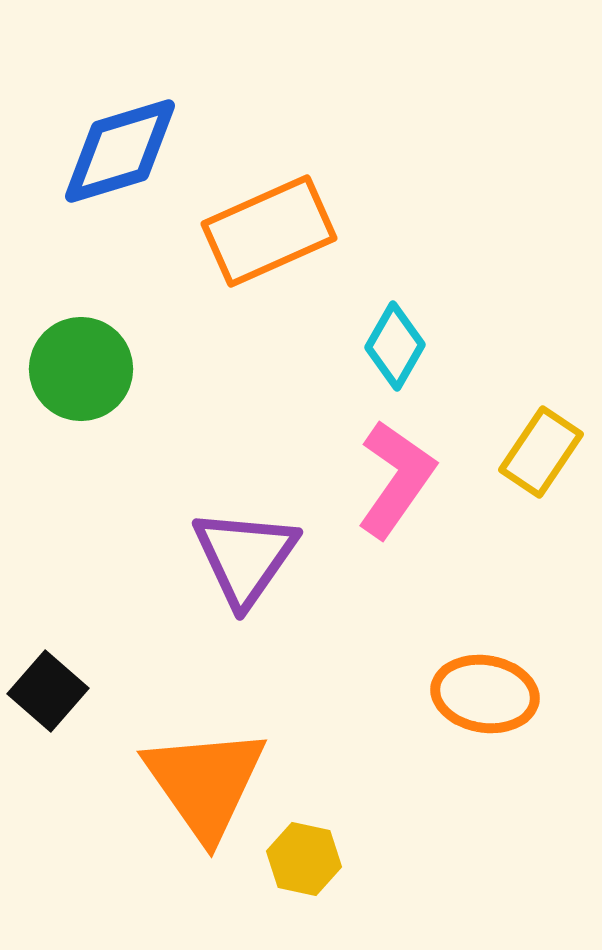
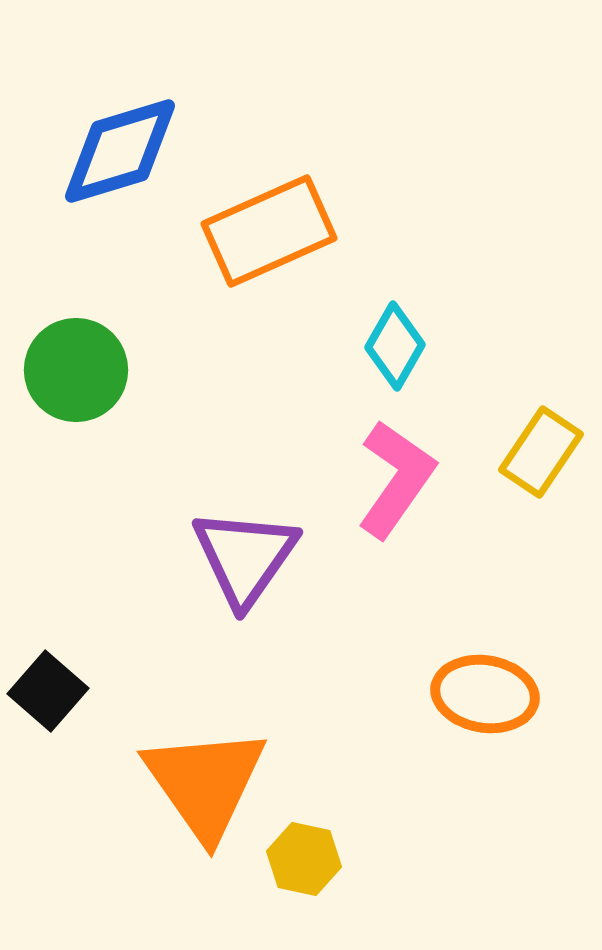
green circle: moved 5 px left, 1 px down
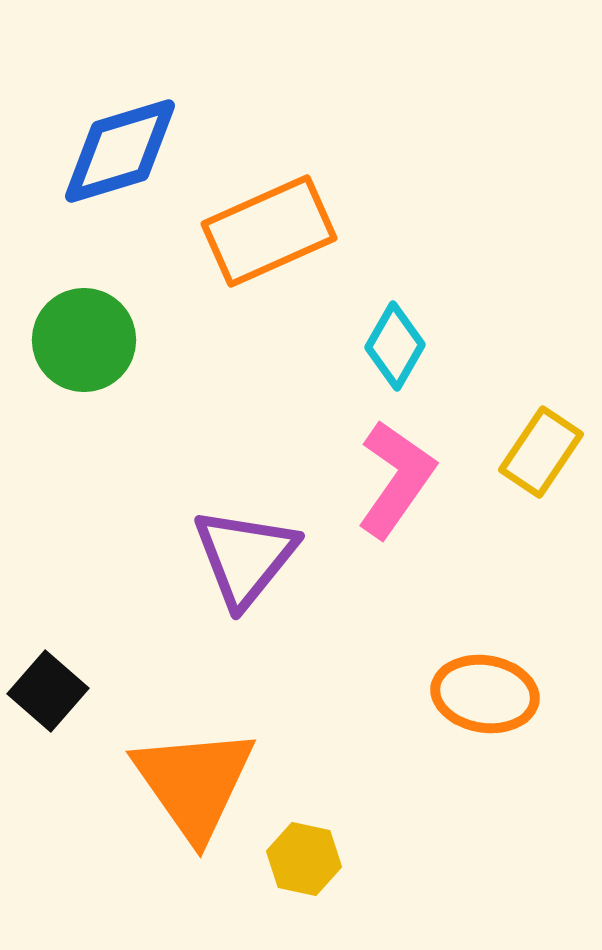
green circle: moved 8 px right, 30 px up
purple triangle: rotated 4 degrees clockwise
orange triangle: moved 11 px left
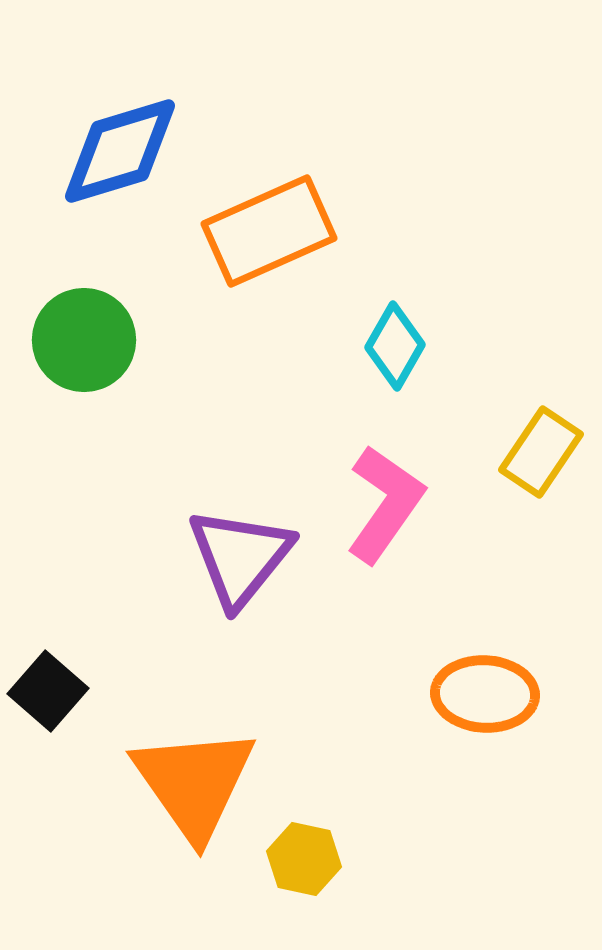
pink L-shape: moved 11 px left, 25 px down
purple triangle: moved 5 px left
orange ellipse: rotated 6 degrees counterclockwise
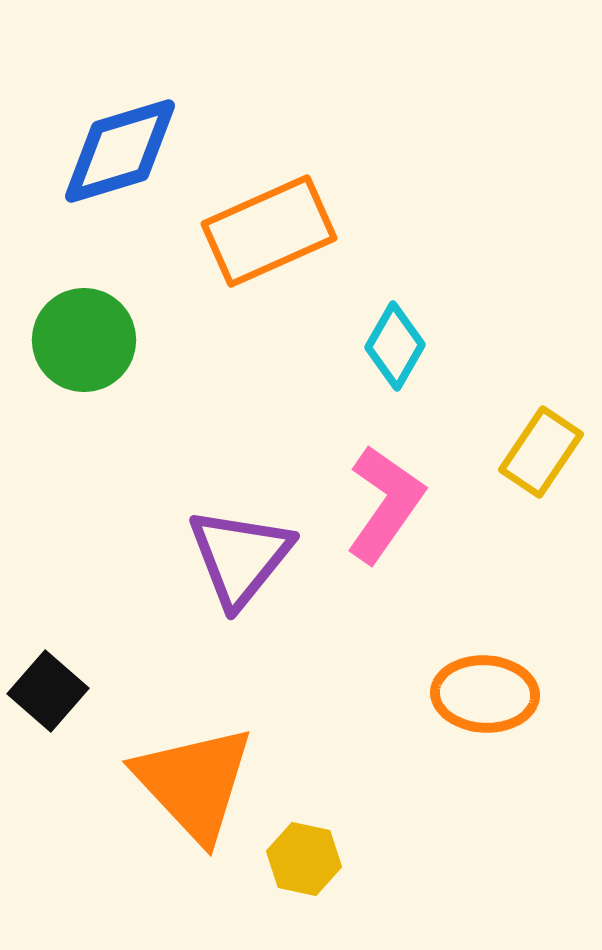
orange triangle: rotated 8 degrees counterclockwise
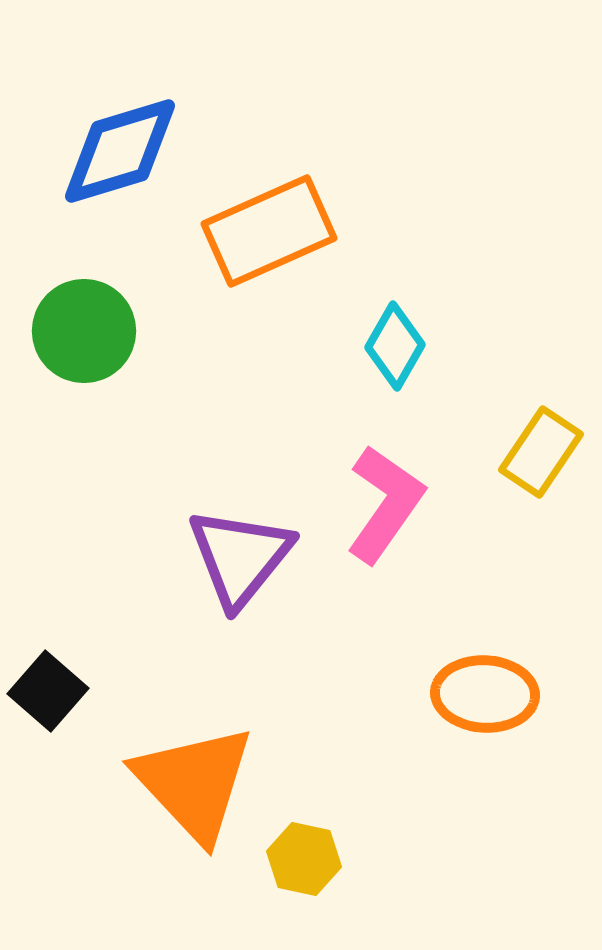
green circle: moved 9 px up
